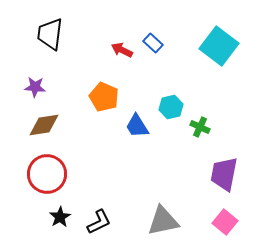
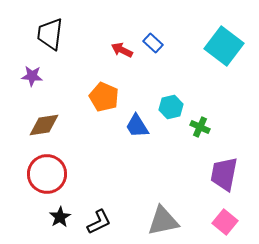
cyan square: moved 5 px right
purple star: moved 3 px left, 11 px up
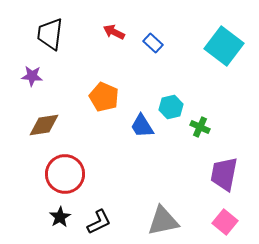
red arrow: moved 8 px left, 18 px up
blue trapezoid: moved 5 px right
red circle: moved 18 px right
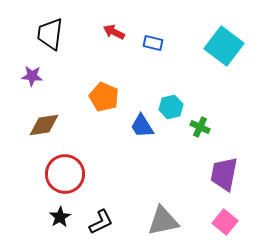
blue rectangle: rotated 30 degrees counterclockwise
black L-shape: moved 2 px right
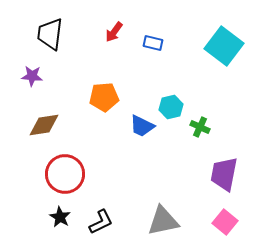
red arrow: rotated 80 degrees counterclockwise
orange pentagon: rotated 28 degrees counterclockwise
blue trapezoid: rotated 32 degrees counterclockwise
black star: rotated 10 degrees counterclockwise
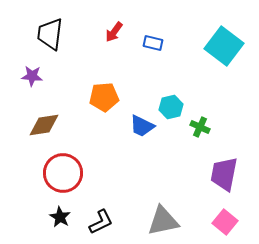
red circle: moved 2 px left, 1 px up
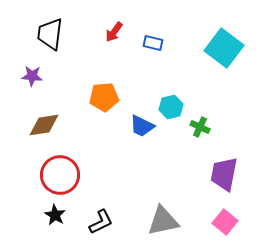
cyan square: moved 2 px down
red circle: moved 3 px left, 2 px down
black star: moved 5 px left, 2 px up
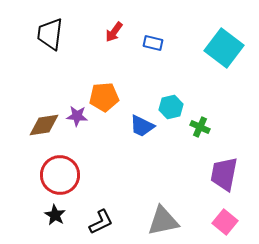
purple star: moved 45 px right, 40 px down
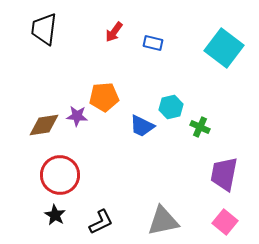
black trapezoid: moved 6 px left, 5 px up
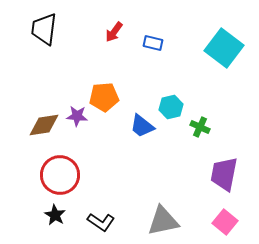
blue trapezoid: rotated 12 degrees clockwise
black L-shape: rotated 60 degrees clockwise
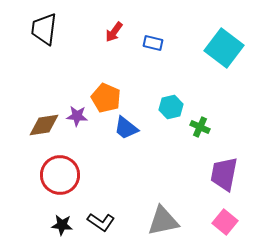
orange pentagon: moved 2 px right, 1 px down; rotated 28 degrees clockwise
blue trapezoid: moved 16 px left, 2 px down
black star: moved 7 px right, 10 px down; rotated 25 degrees counterclockwise
